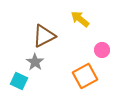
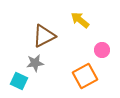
yellow arrow: moved 1 px down
gray star: moved 1 px down; rotated 30 degrees clockwise
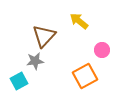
yellow arrow: moved 1 px left, 1 px down
brown triangle: rotated 20 degrees counterclockwise
gray star: moved 2 px up
cyan square: rotated 36 degrees clockwise
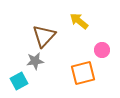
orange square: moved 2 px left, 3 px up; rotated 15 degrees clockwise
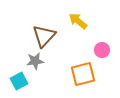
yellow arrow: moved 1 px left
orange square: moved 1 px down
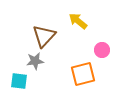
cyan square: rotated 36 degrees clockwise
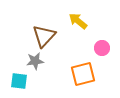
pink circle: moved 2 px up
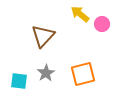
yellow arrow: moved 2 px right, 7 px up
brown triangle: moved 1 px left
pink circle: moved 24 px up
gray star: moved 11 px right, 12 px down; rotated 24 degrees counterclockwise
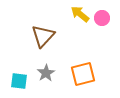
pink circle: moved 6 px up
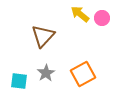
orange square: rotated 15 degrees counterclockwise
